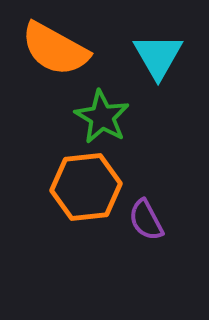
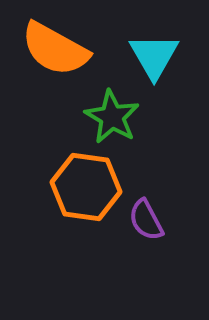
cyan triangle: moved 4 px left
green star: moved 10 px right
orange hexagon: rotated 14 degrees clockwise
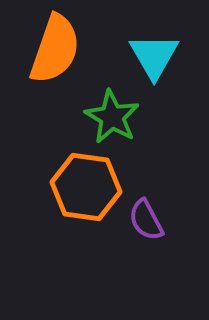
orange semicircle: rotated 100 degrees counterclockwise
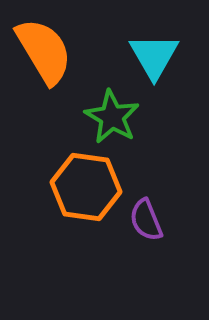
orange semicircle: moved 11 px left, 2 px down; rotated 50 degrees counterclockwise
purple semicircle: rotated 6 degrees clockwise
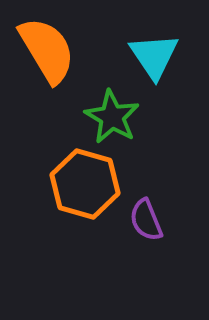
orange semicircle: moved 3 px right, 1 px up
cyan triangle: rotated 4 degrees counterclockwise
orange hexagon: moved 1 px left, 3 px up; rotated 8 degrees clockwise
